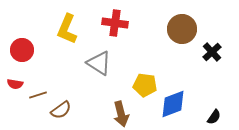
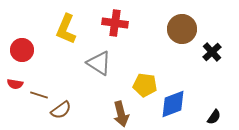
yellow L-shape: moved 1 px left
brown line: moved 1 px right; rotated 36 degrees clockwise
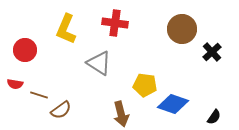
red circle: moved 3 px right
blue diamond: rotated 40 degrees clockwise
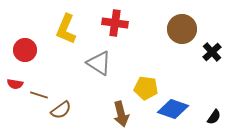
yellow pentagon: moved 1 px right, 3 px down
blue diamond: moved 5 px down
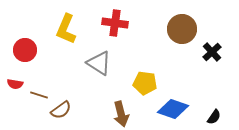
yellow pentagon: moved 1 px left, 5 px up
